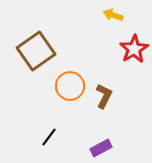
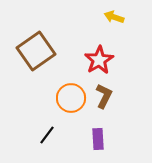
yellow arrow: moved 1 px right, 2 px down
red star: moved 35 px left, 11 px down
orange circle: moved 1 px right, 12 px down
black line: moved 2 px left, 2 px up
purple rectangle: moved 3 px left, 9 px up; rotated 65 degrees counterclockwise
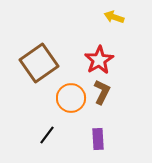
brown square: moved 3 px right, 12 px down
brown L-shape: moved 2 px left, 4 px up
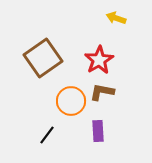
yellow arrow: moved 2 px right, 1 px down
brown square: moved 4 px right, 5 px up
brown L-shape: rotated 105 degrees counterclockwise
orange circle: moved 3 px down
purple rectangle: moved 8 px up
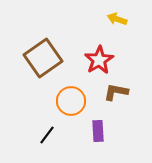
yellow arrow: moved 1 px right, 1 px down
brown L-shape: moved 14 px right
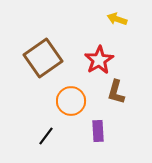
brown L-shape: rotated 85 degrees counterclockwise
black line: moved 1 px left, 1 px down
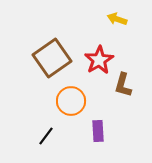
brown square: moved 9 px right
brown L-shape: moved 7 px right, 7 px up
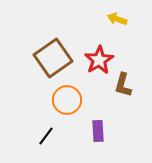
brown square: moved 1 px right
orange circle: moved 4 px left, 1 px up
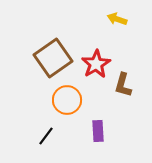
red star: moved 3 px left, 4 px down
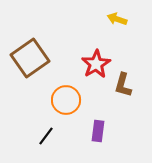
brown square: moved 23 px left
orange circle: moved 1 px left
purple rectangle: rotated 10 degrees clockwise
